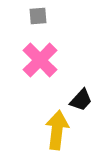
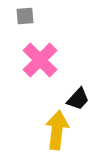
gray square: moved 13 px left
black trapezoid: moved 3 px left, 1 px up
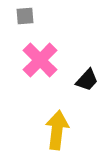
black trapezoid: moved 9 px right, 19 px up
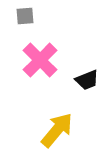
black trapezoid: rotated 25 degrees clockwise
yellow arrow: rotated 33 degrees clockwise
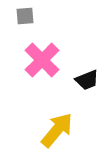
pink cross: moved 2 px right
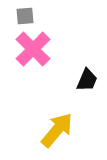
pink cross: moved 9 px left, 11 px up
black trapezoid: rotated 45 degrees counterclockwise
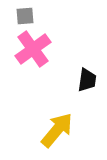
pink cross: rotated 9 degrees clockwise
black trapezoid: rotated 15 degrees counterclockwise
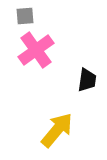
pink cross: moved 3 px right, 1 px down
